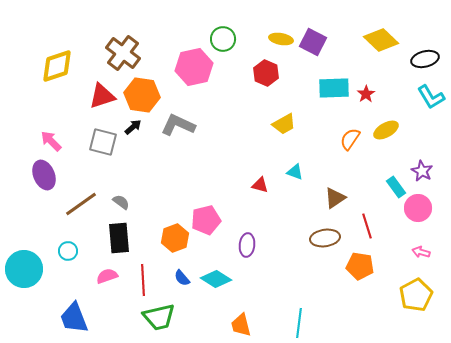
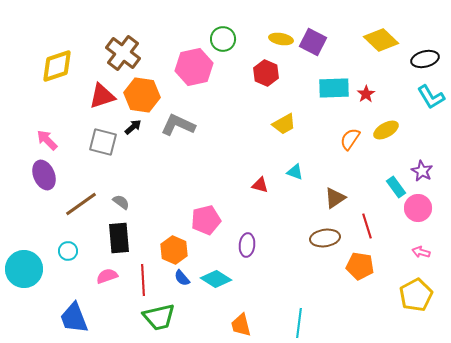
pink arrow at (51, 141): moved 4 px left, 1 px up
orange hexagon at (175, 238): moved 1 px left, 12 px down; rotated 16 degrees counterclockwise
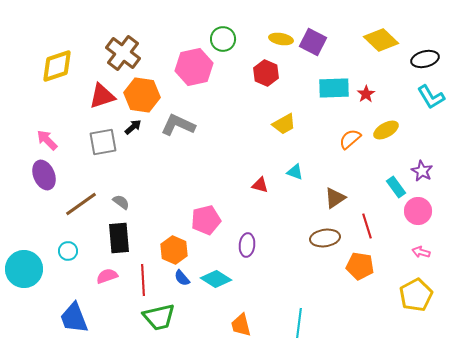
orange semicircle at (350, 139): rotated 15 degrees clockwise
gray square at (103, 142): rotated 24 degrees counterclockwise
pink circle at (418, 208): moved 3 px down
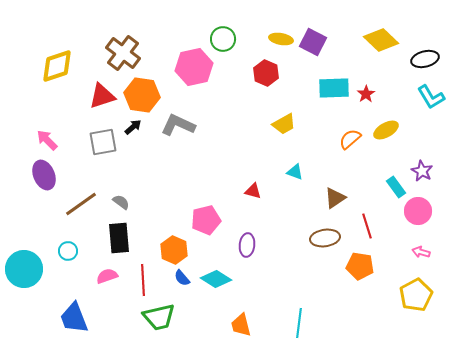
red triangle at (260, 185): moved 7 px left, 6 px down
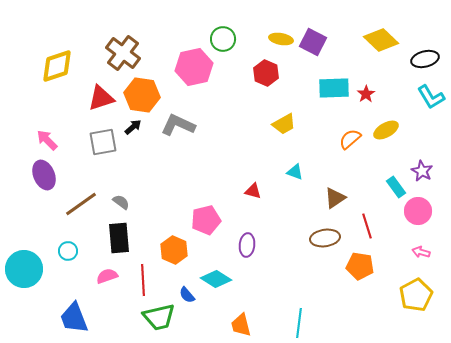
red triangle at (102, 96): moved 1 px left, 2 px down
blue semicircle at (182, 278): moved 5 px right, 17 px down
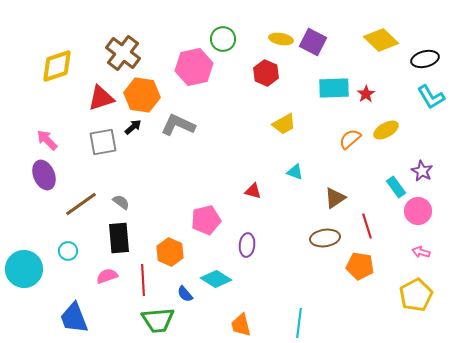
orange hexagon at (174, 250): moved 4 px left, 2 px down
blue semicircle at (187, 295): moved 2 px left, 1 px up
green trapezoid at (159, 317): moved 1 px left, 3 px down; rotated 8 degrees clockwise
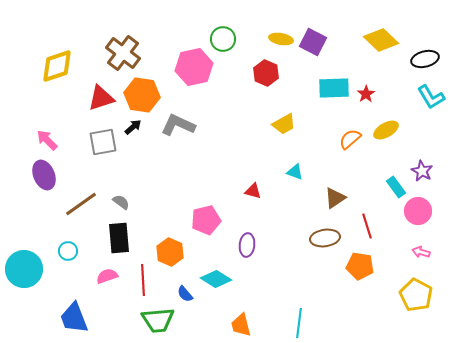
yellow pentagon at (416, 295): rotated 16 degrees counterclockwise
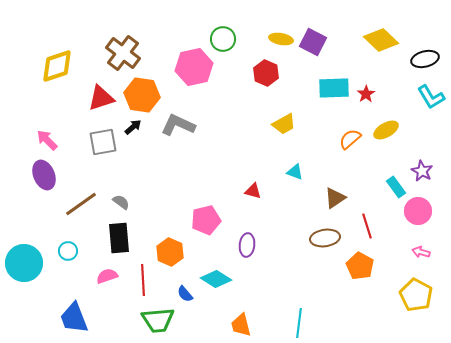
orange pentagon at (360, 266): rotated 20 degrees clockwise
cyan circle at (24, 269): moved 6 px up
